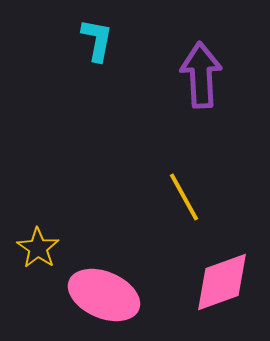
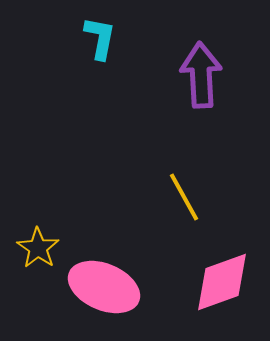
cyan L-shape: moved 3 px right, 2 px up
pink ellipse: moved 8 px up
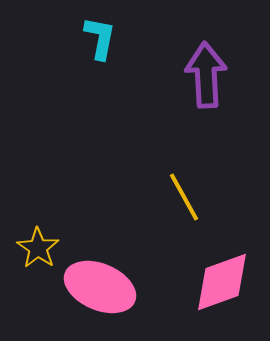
purple arrow: moved 5 px right
pink ellipse: moved 4 px left
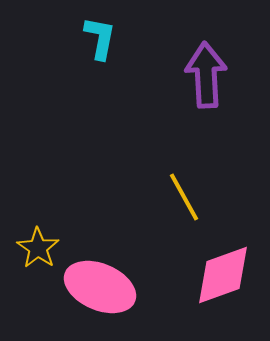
pink diamond: moved 1 px right, 7 px up
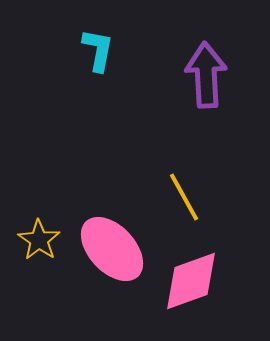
cyan L-shape: moved 2 px left, 12 px down
yellow star: moved 1 px right, 8 px up
pink diamond: moved 32 px left, 6 px down
pink ellipse: moved 12 px right, 38 px up; rotated 24 degrees clockwise
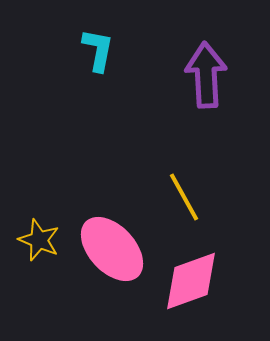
yellow star: rotated 12 degrees counterclockwise
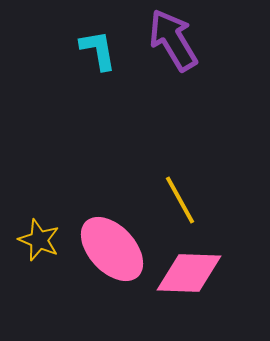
cyan L-shape: rotated 21 degrees counterclockwise
purple arrow: moved 33 px left, 35 px up; rotated 28 degrees counterclockwise
yellow line: moved 4 px left, 3 px down
pink diamond: moved 2 px left, 8 px up; rotated 22 degrees clockwise
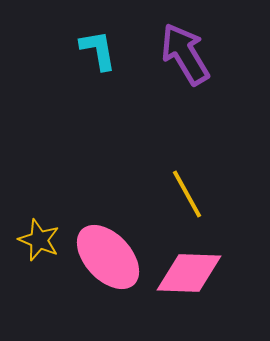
purple arrow: moved 12 px right, 14 px down
yellow line: moved 7 px right, 6 px up
pink ellipse: moved 4 px left, 8 px down
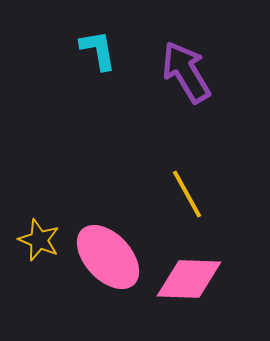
purple arrow: moved 1 px right, 18 px down
pink diamond: moved 6 px down
